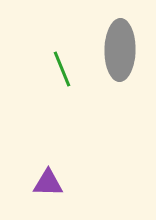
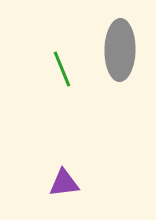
purple triangle: moved 16 px right; rotated 8 degrees counterclockwise
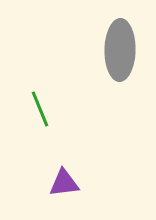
green line: moved 22 px left, 40 px down
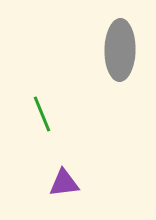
green line: moved 2 px right, 5 px down
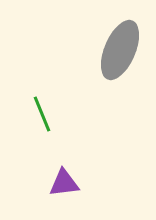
gray ellipse: rotated 22 degrees clockwise
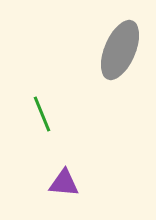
purple triangle: rotated 12 degrees clockwise
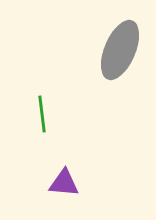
green line: rotated 15 degrees clockwise
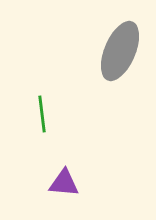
gray ellipse: moved 1 px down
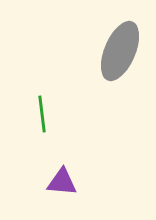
purple triangle: moved 2 px left, 1 px up
